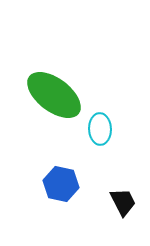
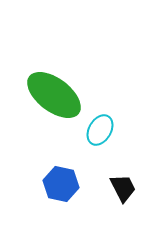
cyan ellipse: moved 1 px down; rotated 32 degrees clockwise
black trapezoid: moved 14 px up
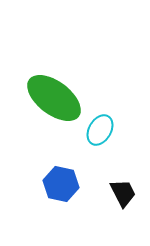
green ellipse: moved 3 px down
black trapezoid: moved 5 px down
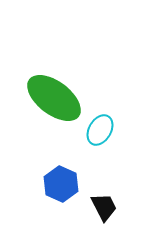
blue hexagon: rotated 12 degrees clockwise
black trapezoid: moved 19 px left, 14 px down
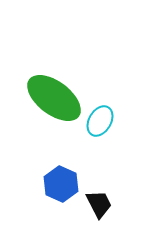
cyan ellipse: moved 9 px up
black trapezoid: moved 5 px left, 3 px up
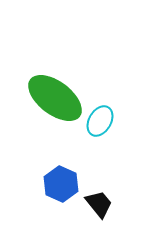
green ellipse: moved 1 px right
black trapezoid: rotated 12 degrees counterclockwise
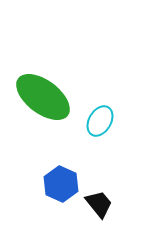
green ellipse: moved 12 px left, 1 px up
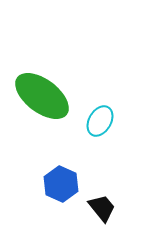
green ellipse: moved 1 px left, 1 px up
black trapezoid: moved 3 px right, 4 px down
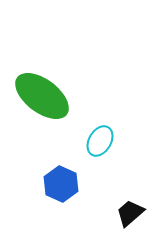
cyan ellipse: moved 20 px down
black trapezoid: moved 28 px right, 5 px down; rotated 92 degrees counterclockwise
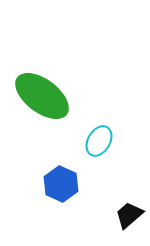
cyan ellipse: moved 1 px left
black trapezoid: moved 1 px left, 2 px down
